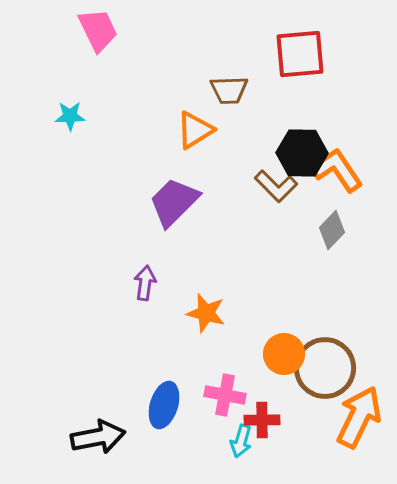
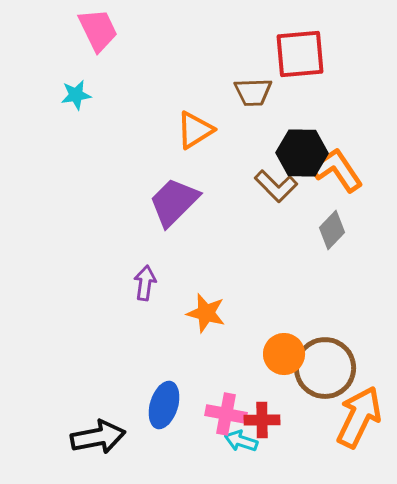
brown trapezoid: moved 24 px right, 2 px down
cyan star: moved 6 px right, 21 px up; rotated 8 degrees counterclockwise
pink cross: moved 1 px right, 19 px down
cyan arrow: rotated 92 degrees clockwise
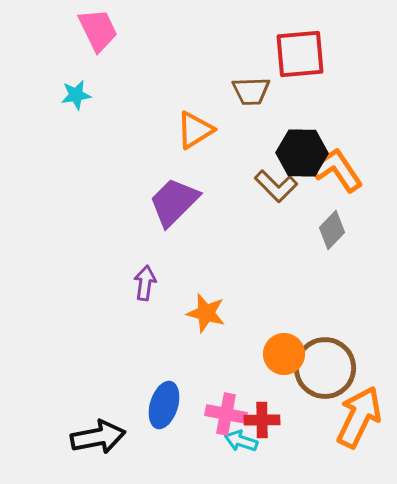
brown trapezoid: moved 2 px left, 1 px up
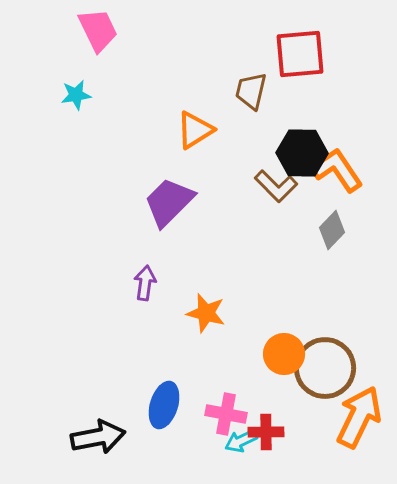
brown trapezoid: rotated 105 degrees clockwise
purple trapezoid: moved 5 px left
red cross: moved 4 px right, 12 px down
cyan arrow: rotated 44 degrees counterclockwise
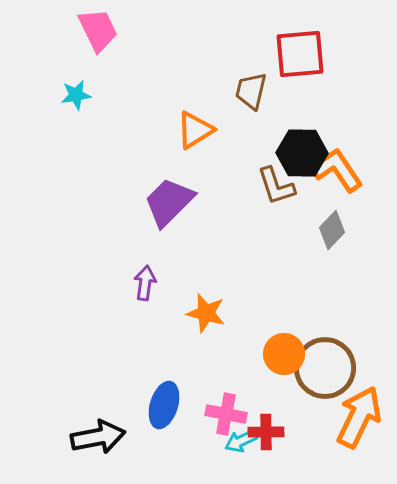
brown L-shape: rotated 27 degrees clockwise
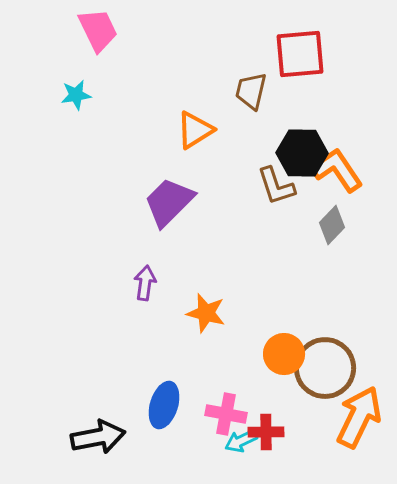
gray diamond: moved 5 px up
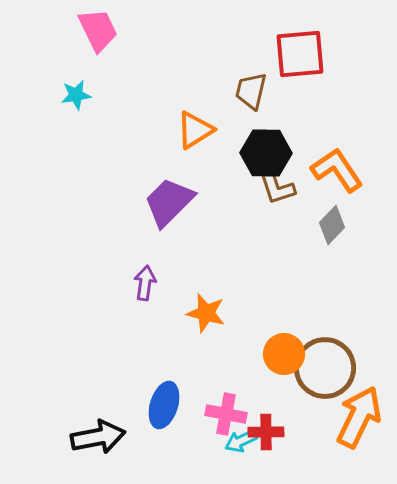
black hexagon: moved 36 px left
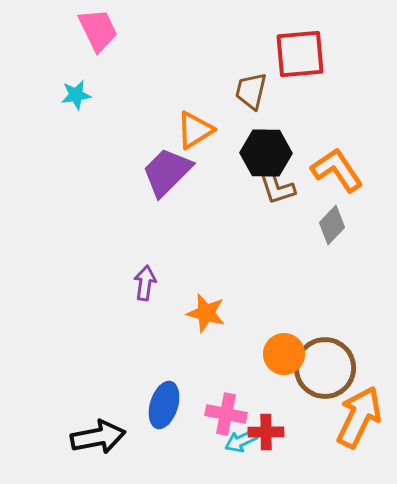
purple trapezoid: moved 2 px left, 30 px up
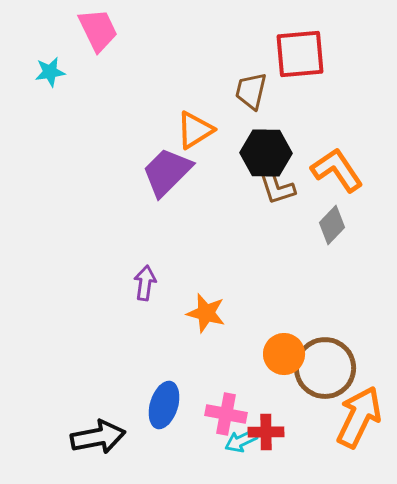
cyan star: moved 26 px left, 23 px up
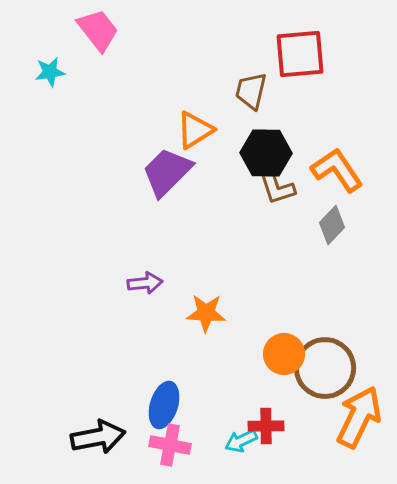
pink trapezoid: rotated 12 degrees counterclockwise
purple arrow: rotated 76 degrees clockwise
orange star: rotated 12 degrees counterclockwise
pink cross: moved 56 px left, 31 px down
red cross: moved 6 px up
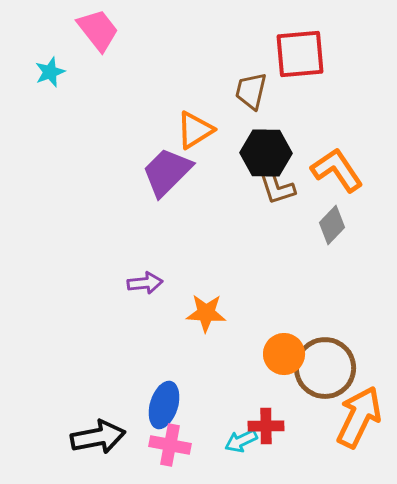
cyan star: rotated 12 degrees counterclockwise
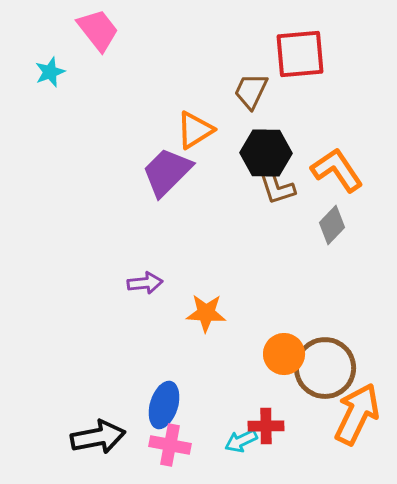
brown trapezoid: rotated 12 degrees clockwise
orange arrow: moved 2 px left, 3 px up
